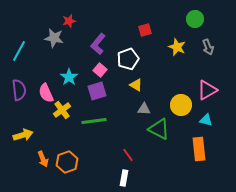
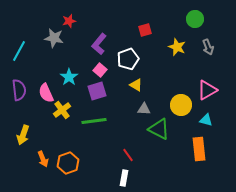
purple L-shape: moved 1 px right
yellow arrow: rotated 126 degrees clockwise
orange hexagon: moved 1 px right, 1 px down
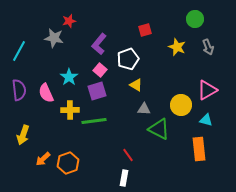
yellow cross: moved 8 px right; rotated 36 degrees clockwise
orange arrow: rotated 70 degrees clockwise
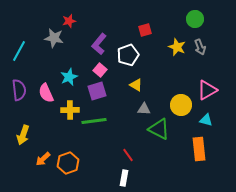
gray arrow: moved 8 px left
white pentagon: moved 4 px up
cyan star: rotated 12 degrees clockwise
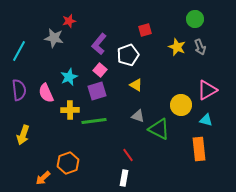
gray triangle: moved 6 px left, 7 px down; rotated 16 degrees clockwise
orange arrow: moved 19 px down
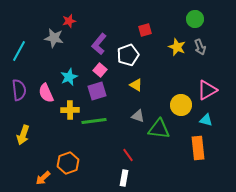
green triangle: rotated 20 degrees counterclockwise
orange rectangle: moved 1 px left, 1 px up
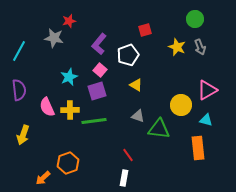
pink semicircle: moved 1 px right, 14 px down
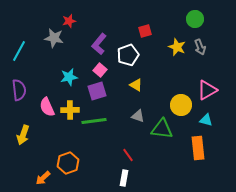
red square: moved 1 px down
cyan star: rotated 12 degrees clockwise
green triangle: moved 3 px right
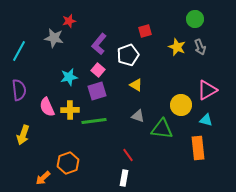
pink square: moved 2 px left
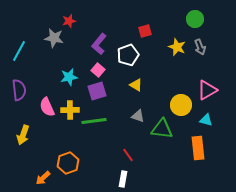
white rectangle: moved 1 px left, 1 px down
